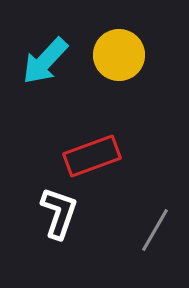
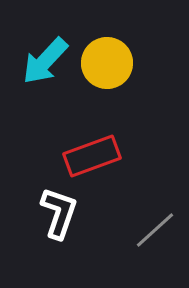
yellow circle: moved 12 px left, 8 px down
gray line: rotated 18 degrees clockwise
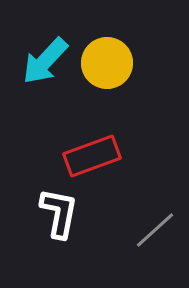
white L-shape: rotated 8 degrees counterclockwise
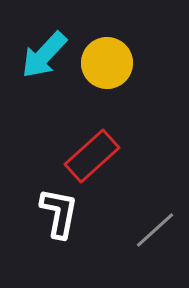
cyan arrow: moved 1 px left, 6 px up
red rectangle: rotated 22 degrees counterclockwise
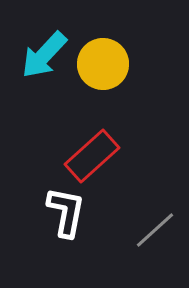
yellow circle: moved 4 px left, 1 px down
white L-shape: moved 7 px right, 1 px up
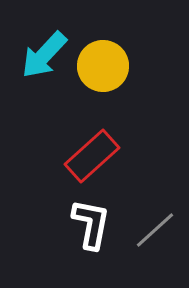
yellow circle: moved 2 px down
white L-shape: moved 25 px right, 12 px down
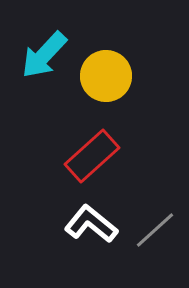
yellow circle: moved 3 px right, 10 px down
white L-shape: rotated 62 degrees counterclockwise
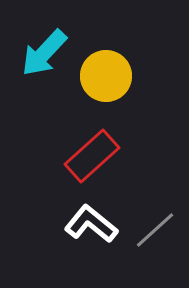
cyan arrow: moved 2 px up
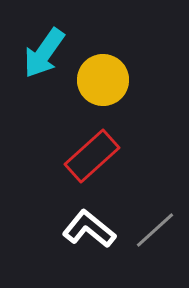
cyan arrow: rotated 8 degrees counterclockwise
yellow circle: moved 3 px left, 4 px down
white L-shape: moved 2 px left, 5 px down
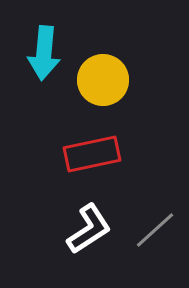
cyan arrow: rotated 30 degrees counterclockwise
red rectangle: moved 2 px up; rotated 30 degrees clockwise
white L-shape: rotated 108 degrees clockwise
